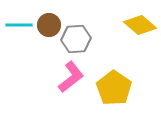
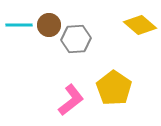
pink L-shape: moved 23 px down
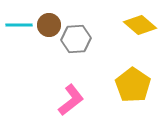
yellow pentagon: moved 19 px right, 3 px up
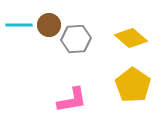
yellow diamond: moved 9 px left, 13 px down
pink L-shape: moved 1 px right; rotated 28 degrees clockwise
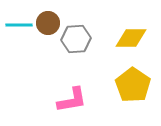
brown circle: moved 1 px left, 2 px up
yellow diamond: rotated 40 degrees counterclockwise
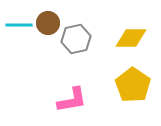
gray hexagon: rotated 8 degrees counterclockwise
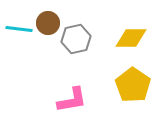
cyan line: moved 4 px down; rotated 8 degrees clockwise
